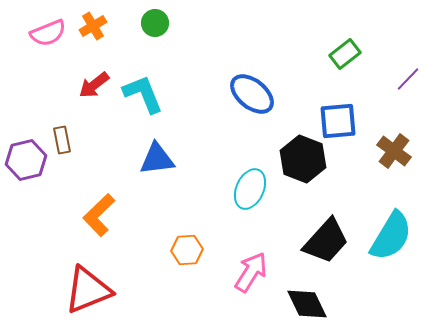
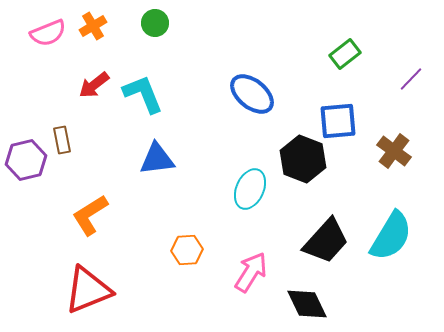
purple line: moved 3 px right
orange L-shape: moved 9 px left; rotated 12 degrees clockwise
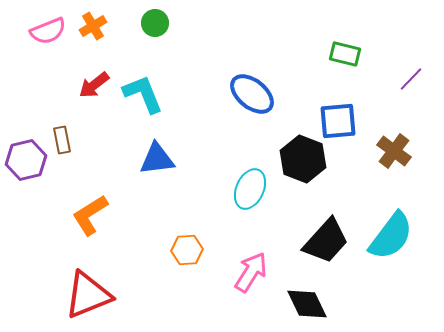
pink semicircle: moved 2 px up
green rectangle: rotated 52 degrees clockwise
cyan semicircle: rotated 6 degrees clockwise
red triangle: moved 5 px down
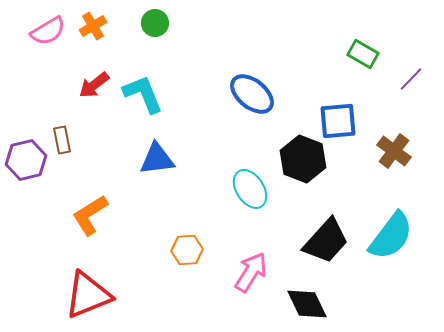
pink semicircle: rotated 9 degrees counterclockwise
green rectangle: moved 18 px right; rotated 16 degrees clockwise
cyan ellipse: rotated 57 degrees counterclockwise
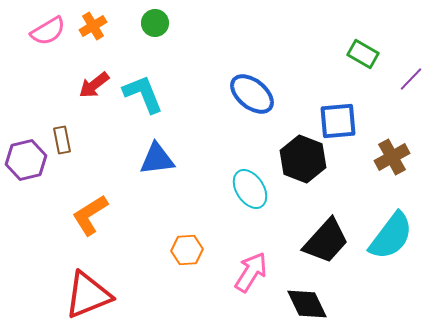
brown cross: moved 2 px left, 6 px down; rotated 24 degrees clockwise
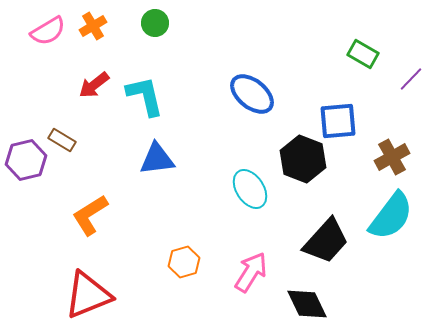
cyan L-shape: moved 2 px right, 2 px down; rotated 9 degrees clockwise
brown rectangle: rotated 48 degrees counterclockwise
cyan semicircle: moved 20 px up
orange hexagon: moved 3 px left, 12 px down; rotated 12 degrees counterclockwise
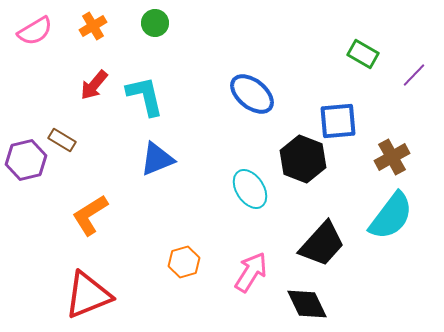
pink semicircle: moved 13 px left
purple line: moved 3 px right, 4 px up
red arrow: rotated 12 degrees counterclockwise
blue triangle: rotated 15 degrees counterclockwise
black trapezoid: moved 4 px left, 3 px down
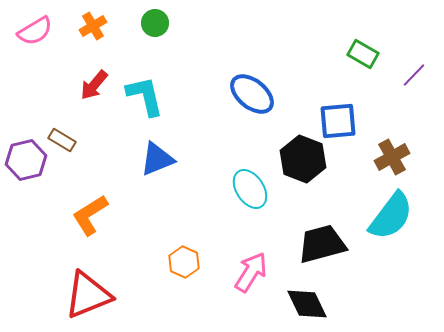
black trapezoid: rotated 147 degrees counterclockwise
orange hexagon: rotated 20 degrees counterclockwise
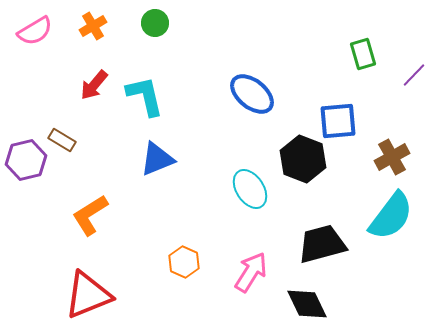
green rectangle: rotated 44 degrees clockwise
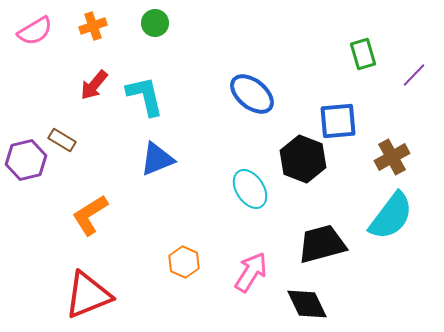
orange cross: rotated 12 degrees clockwise
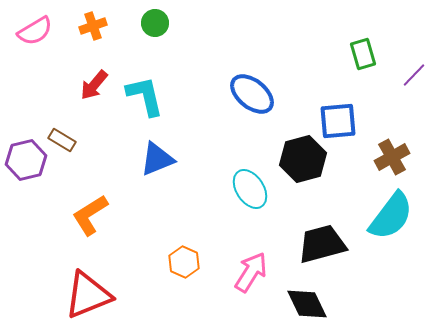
black hexagon: rotated 24 degrees clockwise
